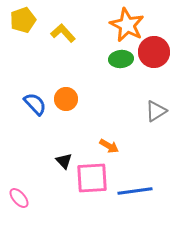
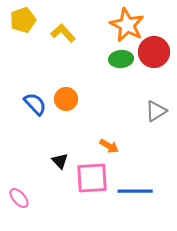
black triangle: moved 4 px left
blue line: rotated 8 degrees clockwise
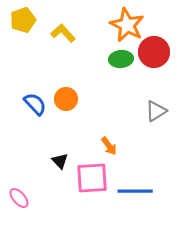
orange arrow: rotated 24 degrees clockwise
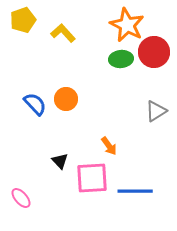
pink ellipse: moved 2 px right
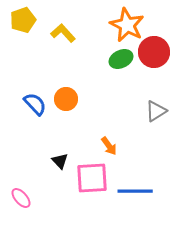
green ellipse: rotated 20 degrees counterclockwise
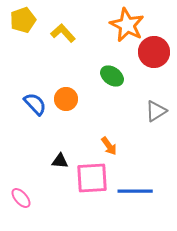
green ellipse: moved 9 px left, 17 px down; rotated 60 degrees clockwise
black triangle: rotated 42 degrees counterclockwise
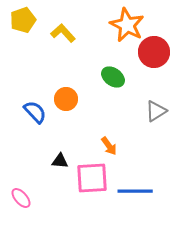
green ellipse: moved 1 px right, 1 px down
blue semicircle: moved 8 px down
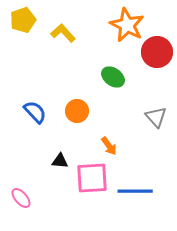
red circle: moved 3 px right
orange circle: moved 11 px right, 12 px down
gray triangle: moved 6 px down; rotated 40 degrees counterclockwise
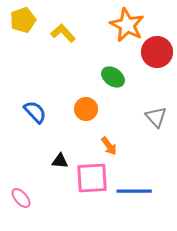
orange circle: moved 9 px right, 2 px up
blue line: moved 1 px left
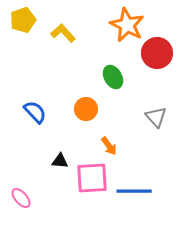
red circle: moved 1 px down
green ellipse: rotated 25 degrees clockwise
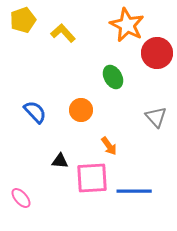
orange circle: moved 5 px left, 1 px down
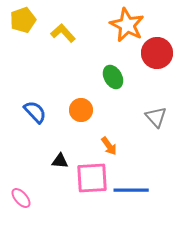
blue line: moved 3 px left, 1 px up
